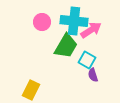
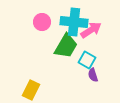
cyan cross: moved 1 px down
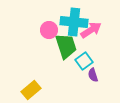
pink circle: moved 7 px right, 8 px down
green trapezoid: rotated 48 degrees counterclockwise
cyan square: moved 3 px left, 1 px down; rotated 24 degrees clockwise
yellow rectangle: rotated 24 degrees clockwise
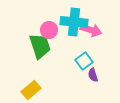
pink arrow: rotated 50 degrees clockwise
green trapezoid: moved 26 px left
